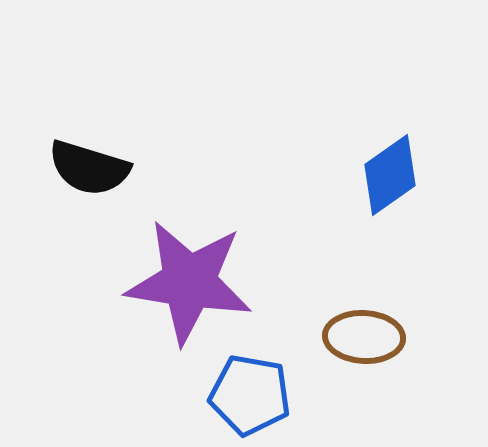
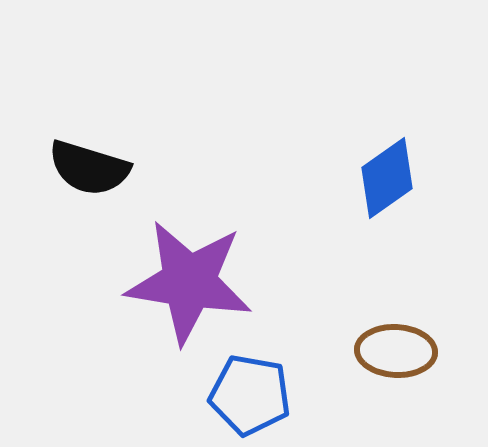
blue diamond: moved 3 px left, 3 px down
brown ellipse: moved 32 px right, 14 px down
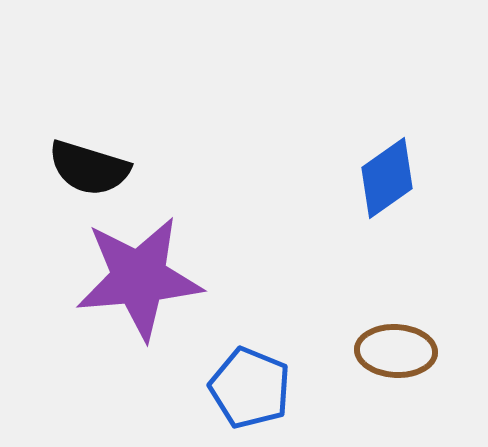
purple star: moved 50 px left, 4 px up; rotated 14 degrees counterclockwise
blue pentagon: moved 7 px up; rotated 12 degrees clockwise
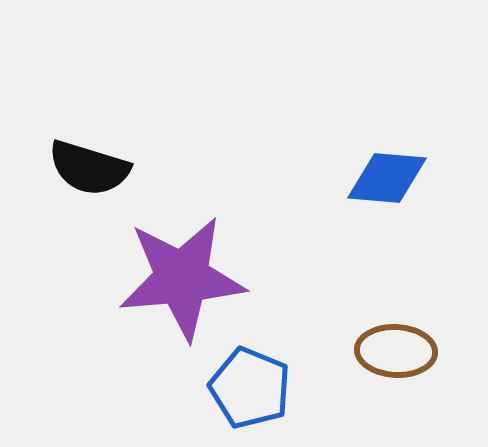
blue diamond: rotated 40 degrees clockwise
purple star: moved 43 px right
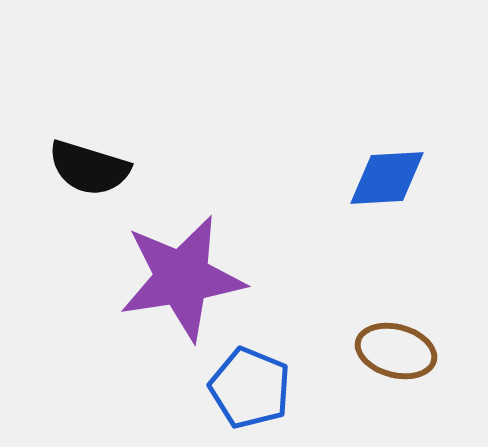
blue diamond: rotated 8 degrees counterclockwise
purple star: rotated 4 degrees counterclockwise
brown ellipse: rotated 12 degrees clockwise
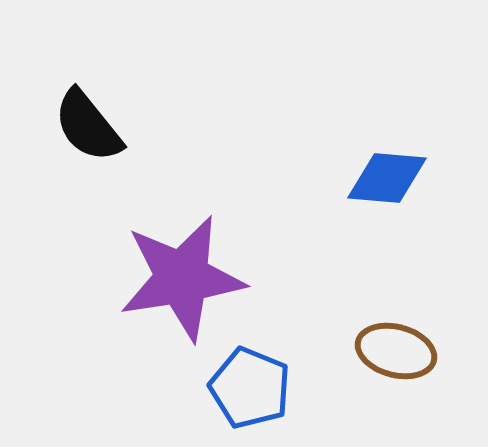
black semicircle: moved 1 px left, 42 px up; rotated 34 degrees clockwise
blue diamond: rotated 8 degrees clockwise
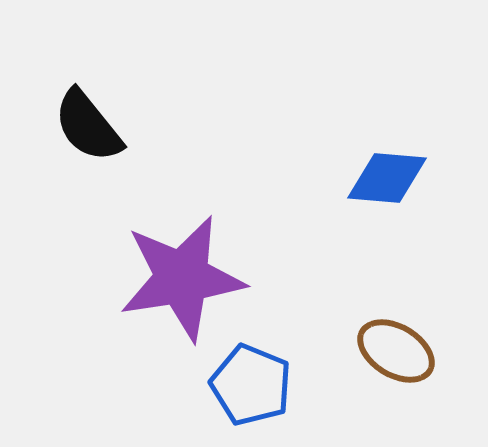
brown ellipse: rotated 16 degrees clockwise
blue pentagon: moved 1 px right, 3 px up
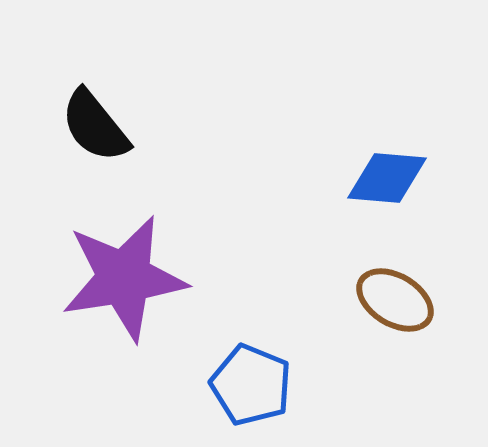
black semicircle: moved 7 px right
purple star: moved 58 px left
brown ellipse: moved 1 px left, 51 px up
